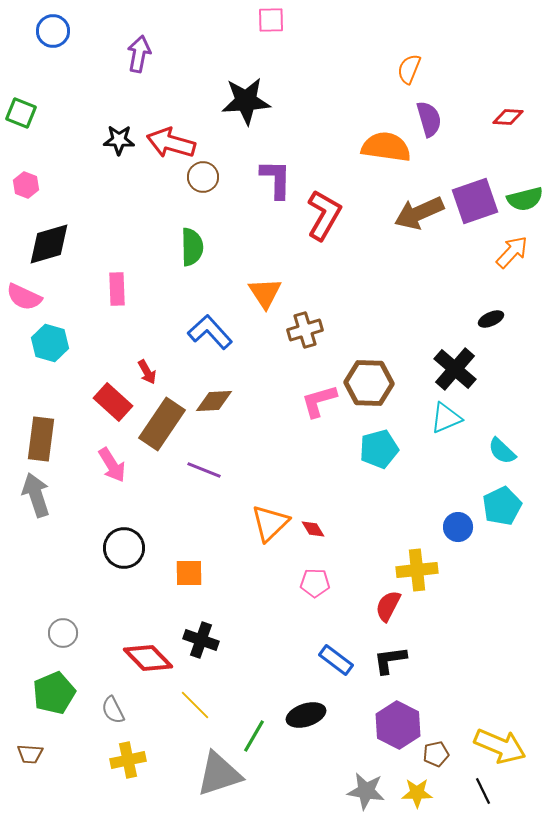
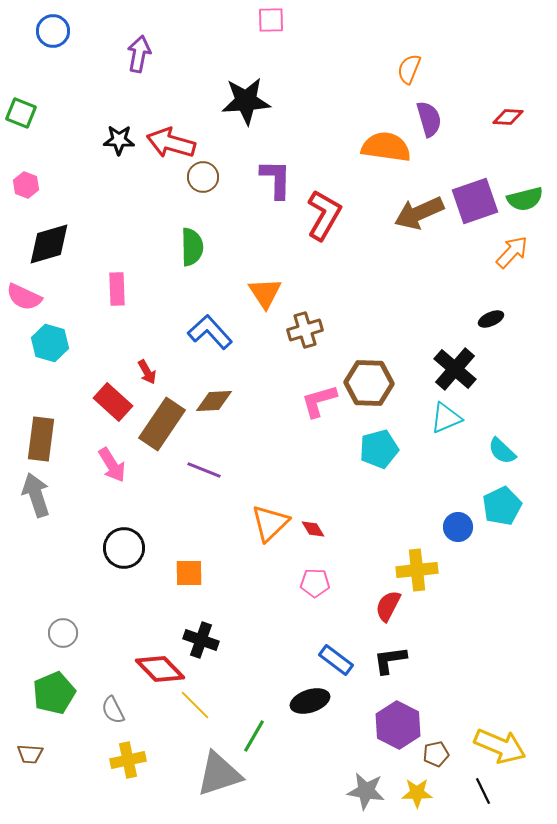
red diamond at (148, 658): moved 12 px right, 11 px down
black ellipse at (306, 715): moved 4 px right, 14 px up
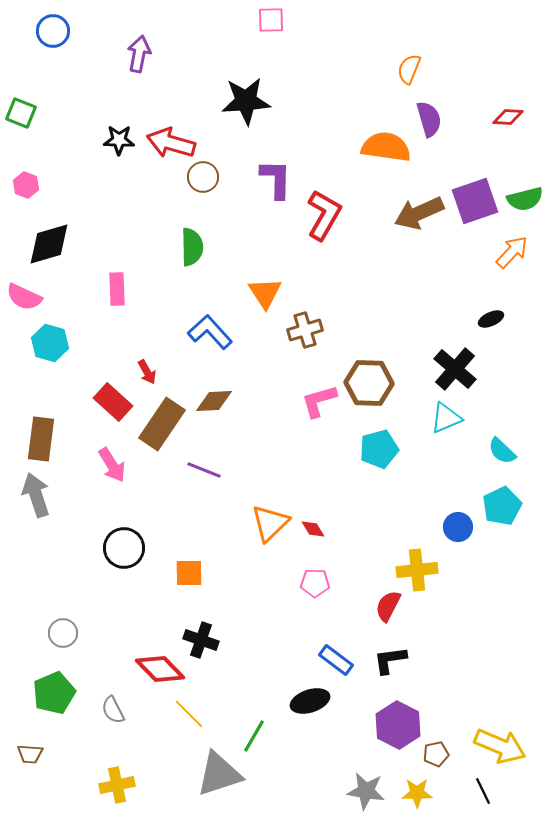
yellow line at (195, 705): moved 6 px left, 9 px down
yellow cross at (128, 760): moved 11 px left, 25 px down
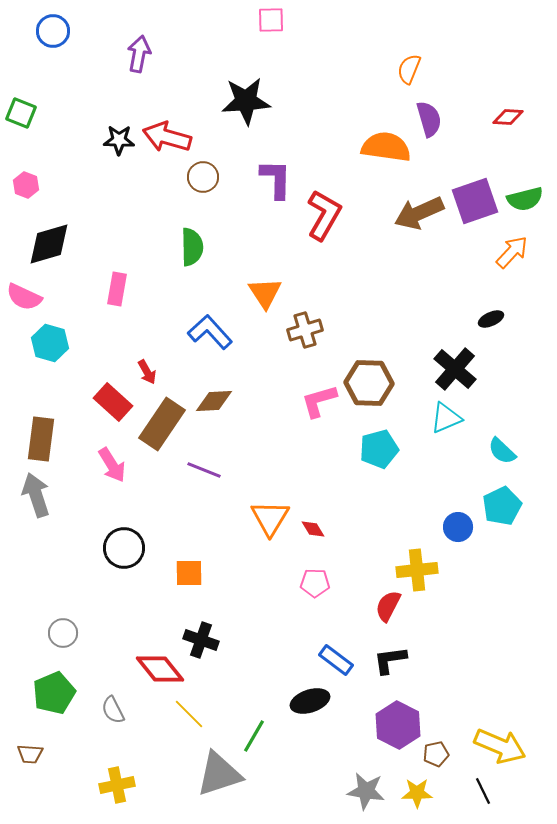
red arrow at (171, 143): moved 4 px left, 6 px up
pink rectangle at (117, 289): rotated 12 degrees clockwise
orange triangle at (270, 523): moved 5 px up; rotated 15 degrees counterclockwise
red diamond at (160, 669): rotated 6 degrees clockwise
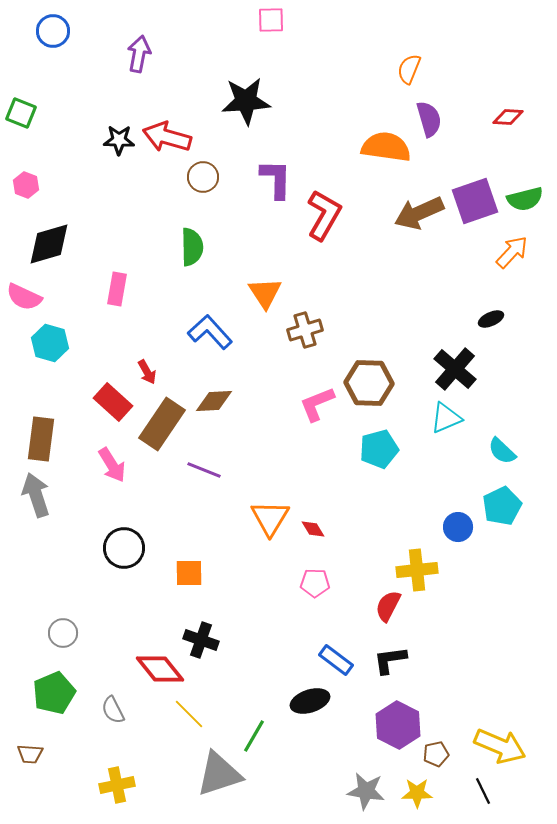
pink L-shape at (319, 401): moved 2 px left, 3 px down; rotated 6 degrees counterclockwise
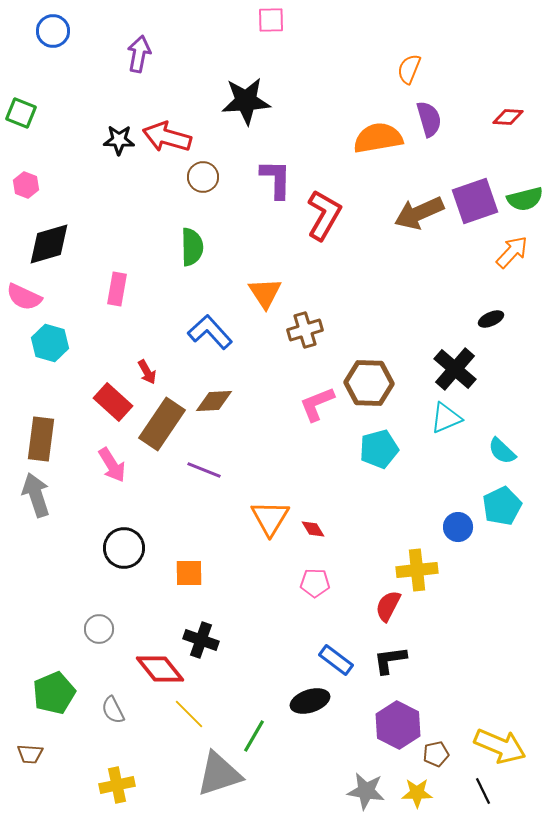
orange semicircle at (386, 147): moved 8 px left, 9 px up; rotated 18 degrees counterclockwise
gray circle at (63, 633): moved 36 px right, 4 px up
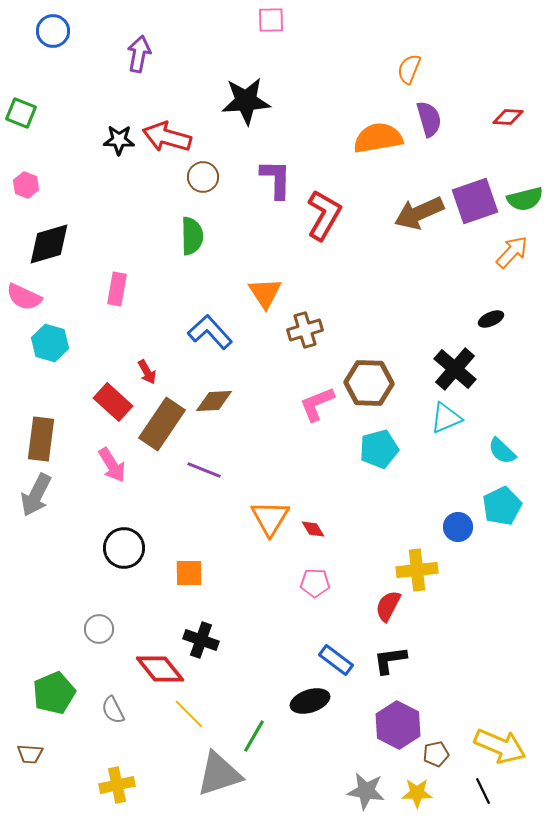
green semicircle at (192, 247): moved 11 px up
gray arrow at (36, 495): rotated 135 degrees counterclockwise
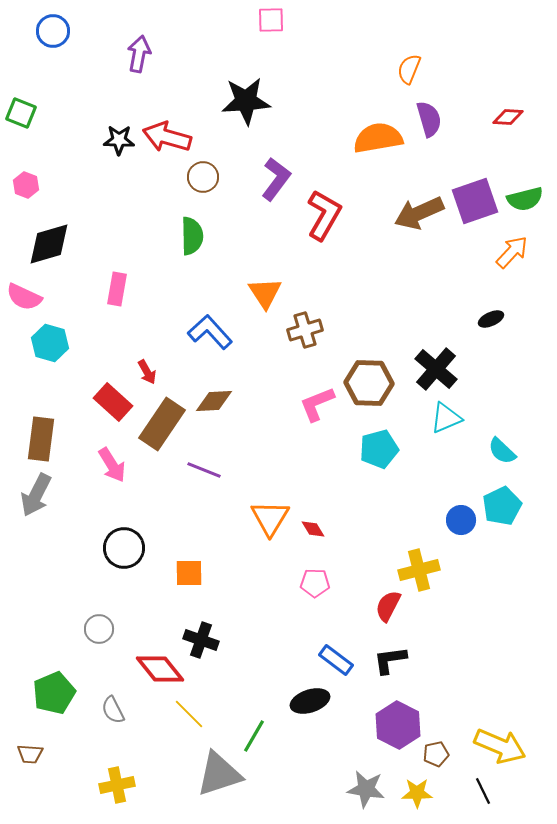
purple L-shape at (276, 179): rotated 36 degrees clockwise
black cross at (455, 369): moved 19 px left
blue circle at (458, 527): moved 3 px right, 7 px up
yellow cross at (417, 570): moved 2 px right; rotated 9 degrees counterclockwise
gray star at (366, 791): moved 2 px up
